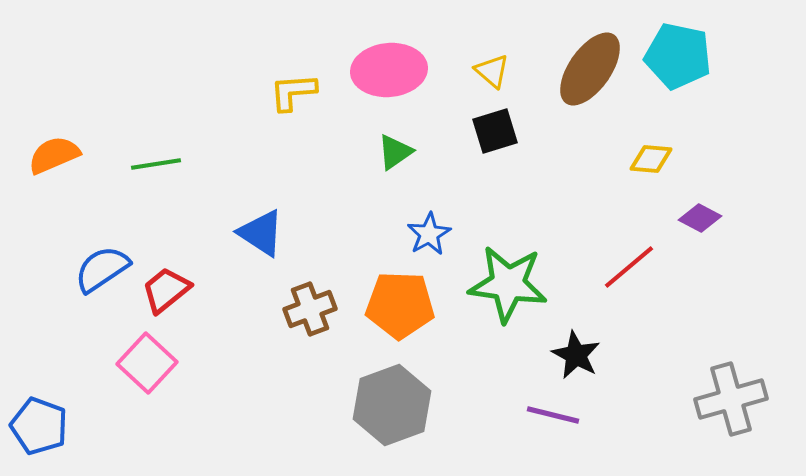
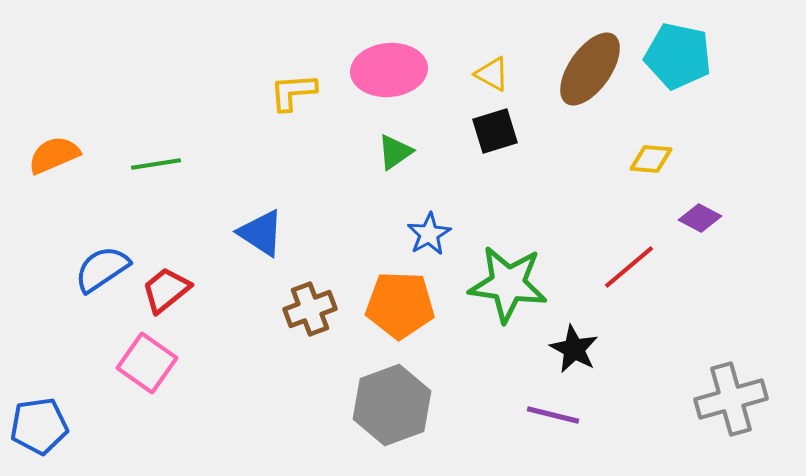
yellow triangle: moved 3 px down; rotated 12 degrees counterclockwise
black star: moved 2 px left, 6 px up
pink square: rotated 8 degrees counterclockwise
blue pentagon: rotated 28 degrees counterclockwise
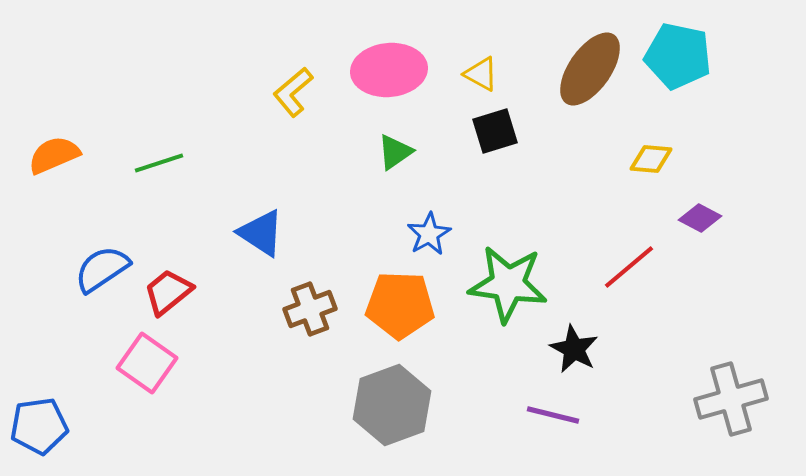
yellow triangle: moved 11 px left
yellow L-shape: rotated 36 degrees counterclockwise
green line: moved 3 px right, 1 px up; rotated 9 degrees counterclockwise
red trapezoid: moved 2 px right, 2 px down
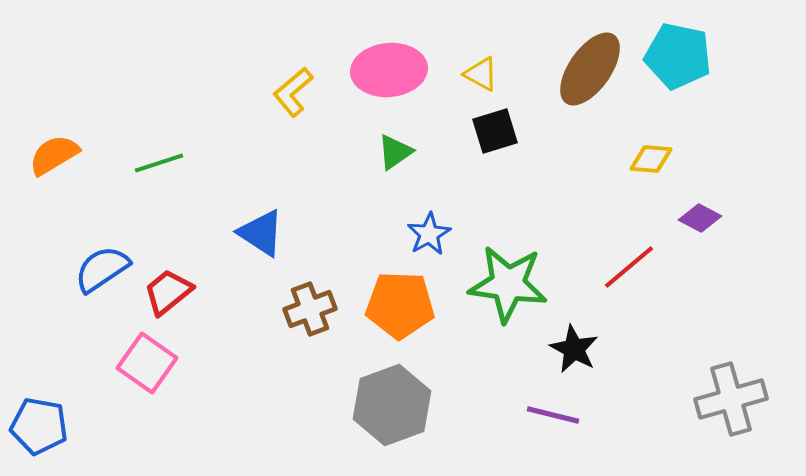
orange semicircle: rotated 8 degrees counterclockwise
blue pentagon: rotated 18 degrees clockwise
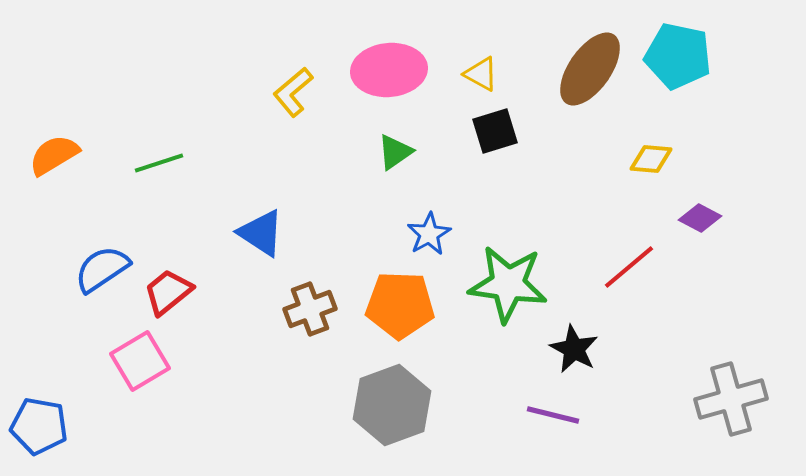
pink square: moved 7 px left, 2 px up; rotated 24 degrees clockwise
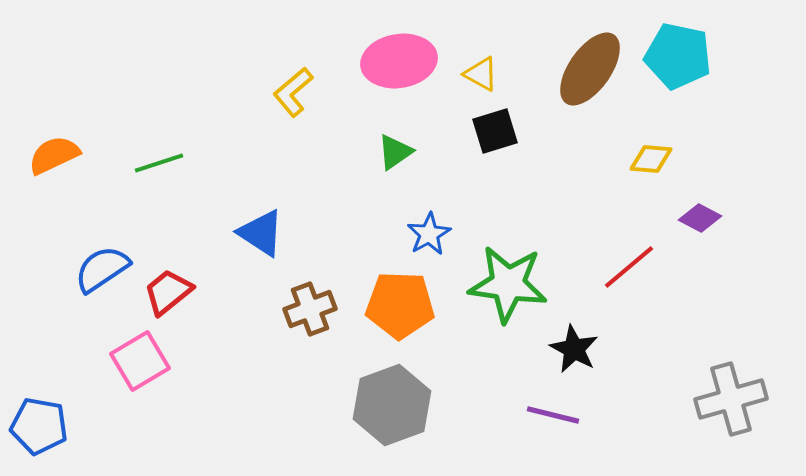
pink ellipse: moved 10 px right, 9 px up; rotated 4 degrees counterclockwise
orange semicircle: rotated 6 degrees clockwise
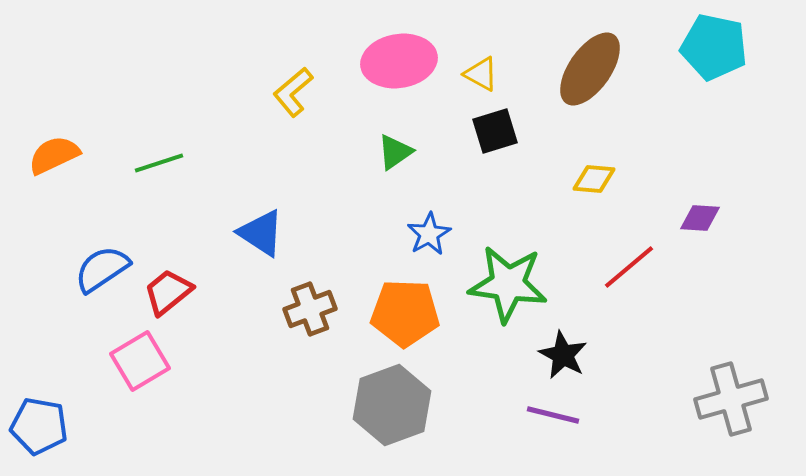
cyan pentagon: moved 36 px right, 9 px up
yellow diamond: moved 57 px left, 20 px down
purple diamond: rotated 24 degrees counterclockwise
orange pentagon: moved 5 px right, 8 px down
black star: moved 11 px left, 6 px down
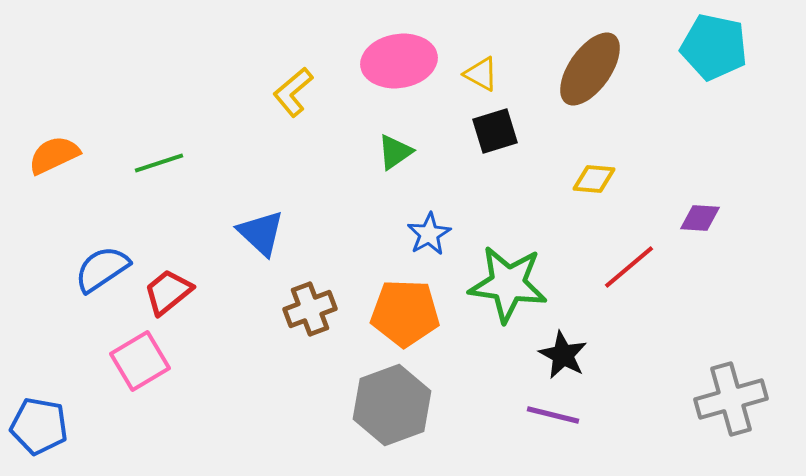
blue triangle: rotated 10 degrees clockwise
